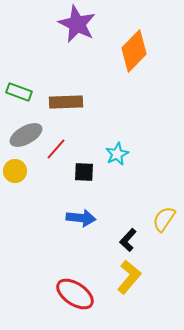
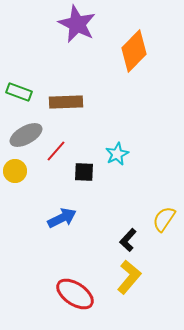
red line: moved 2 px down
blue arrow: moved 19 px left; rotated 32 degrees counterclockwise
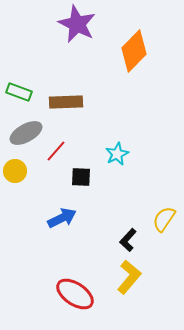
gray ellipse: moved 2 px up
black square: moved 3 px left, 5 px down
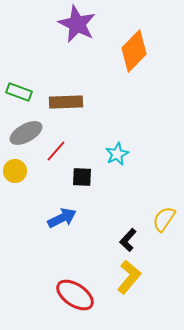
black square: moved 1 px right
red ellipse: moved 1 px down
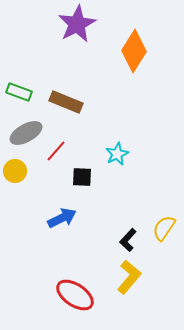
purple star: rotated 18 degrees clockwise
orange diamond: rotated 12 degrees counterclockwise
brown rectangle: rotated 24 degrees clockwise
yellow semicircle: moved 9 px down
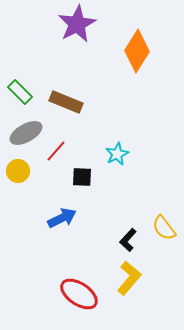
orange diamond: moved 3 px right
green rectangle: moved 1 px right; rotated 25 degrees clockwise
yellow circle: moved 3 px right
yellow semicircle: rotated 72 degrees counterclockwise
yellow L-shape: moved 1 px down
red ellipse: moved 4 px right, 1 px up
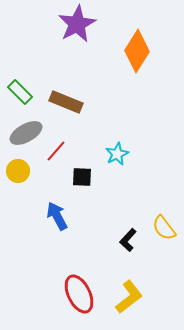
blue arrow: moved 5 px left, 2 px up; rotated 92 degrees counterclockwise
yellow L-shape: moved 19 px down; rotated 12 degrees clockwise
red ellipse: rotated 30 degrees clockwise
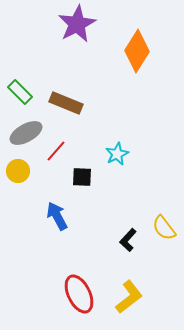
brown rectangle: moved 1 px down
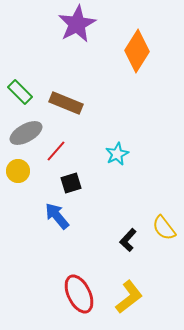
black square: moved 11 px left, 6 px down; rotated 20 degrees counterclockwise
blue arrow: rotated 12 degrees counterclockwise
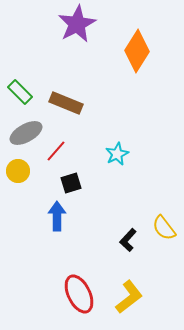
blue arrow: rotated 40 degrees clockwise
